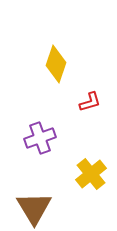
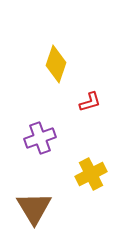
yellow cross: rotated 12 degrees clockwise
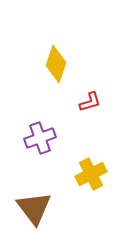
brown triangle: rotated 6 degrees counterclockwise
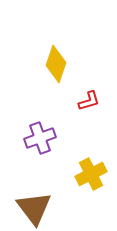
red L-shape: moved 1 px left, 1 px up
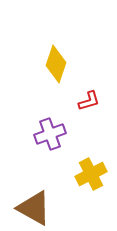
purple cross: moved 10 px right, 4 px up
brown triangle: rotated 24 degrees counterclockwise
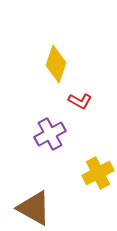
red L-shape: moved 9 px left; rotated 45 degrees clockwise
purple cross: rotated 8 degrees counterclockwise
yellow cross: moved 7 px right, 1 px up
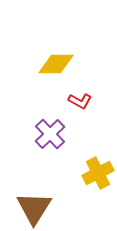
yellow diamond: rotated 72 degrees clockwise
purple cross: rotated 16 degrees counterclockwise
brown triangle: rotated 33 degrees clockwise
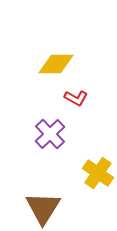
red L-shape: moved 4 px left, 3 px up
yellow cross: rotated 28 degrees counterclockwise
brown triangle: moved 9 px right
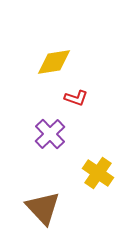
yellow diamond: moved 2 px left, 2 px up; rotated 9 degrees counterclockwise
red L-shape: rotated 10 degrees counterclockwise
brown triangle: rotated 15 degrees counterclockwise
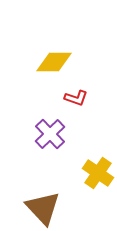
yellow diamond: rotated 9 degrees clockwise
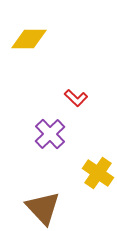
yellow diamond: moved 25 px left, 23 px up
red L-shape: rotated 25 degrees clockwise
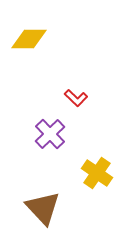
yellow cross: moved 1 px left
